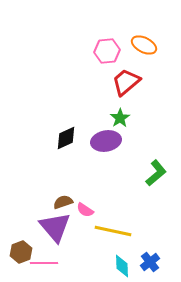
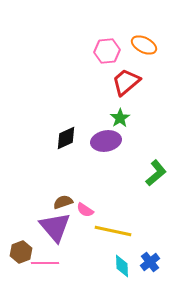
pink line: moved 1 px right
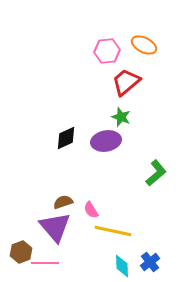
green star: moved 1 px right, 1 px up; rotated 18 degrees counterclockwise
pink semicircle: moved 6 px right; rotated 24 degrees clockwise
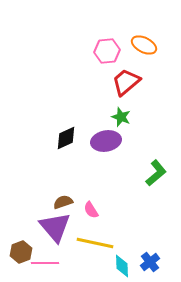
yellow line: moved 18 px left, 12 px down
